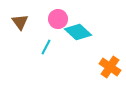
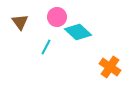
pink circle: moved 1 px left, 2 px up
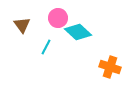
pink circle: moved 1 px right, 1 px down
brown triangle: moved 2 px right, 3 px down
orange cross: rotated 15 degrees counterclockwise
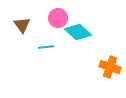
cyan line: rotated 56 degrees clockwise
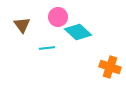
pink circle: moved 1 px up
cyan line: moved 1 px right, 1 px down
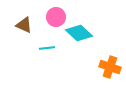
pink circle: moved 2 px left
brown triangle: moved 2 px right; rotated 30 degrees counterclockwise
cyan diamond: moved 1 px right, 1 px down
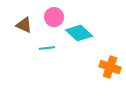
pink circle: moved 2 px left
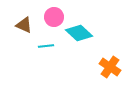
cyan line: moved 1 px left, 2 px up
orange cross: rotated 15 degrees clockwise
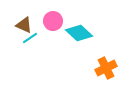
pink circle: moved 1 px left, 4 px down
cyan line: moved 16 px left, 8 px up; rotated 28 degrees counterclockwise
orange cross: moved 4 px left, 1 px down; rotated 30 degrees clockwise
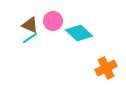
brown triangle: moved 6 px right
